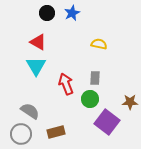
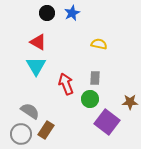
brown rectangle: moved 10 px left, 2 px up; rotated 42 degrees counterclockwise
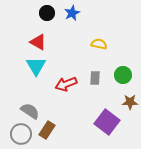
red arrow: rotated 90 degrees counterclockwise
green circle: moved 33 px right, 24 px up
brown rectangle: moved 1 px right
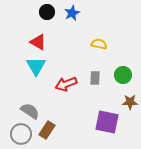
black circle: moved 1 px up
purple square: rotated 25 degrees counterclockwise
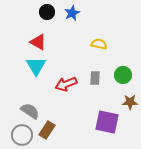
gray circle: moved 1 px right, 1 px down
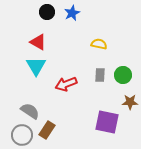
gray rectangle: moved 5 px right, 3 px up
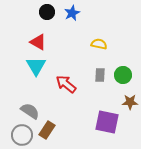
red arrow: rotated 60 degrees clockwise
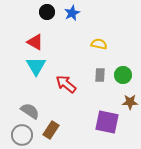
red triangle: moved 3 px left
brown rectangle: moved 4 px right
